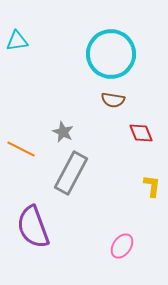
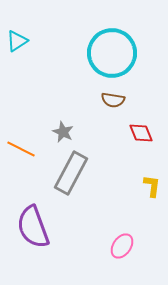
cyan triangle: rotated 25 degrees counterclockwise
cyan circle: moved 1 px right, 1 px up
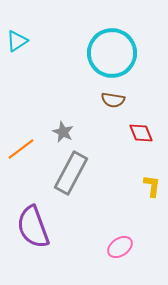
orange line: rotated 64 degrees counterclockwise
pink ellipse: moved 2 px left, 1 px down; rotated 20 degrees clockwise
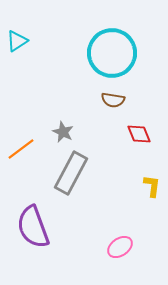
red diamond: moved 2 px left, 1 px down
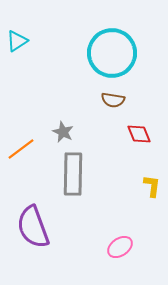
gray rectangle: moved 2 px right, 1 px down; rotated 27 degrees counterclockwise
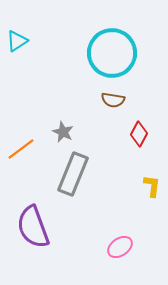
red diamond: rotated 50 degrees clockwise
gray rectangle: rotated 21 degrees clockwise
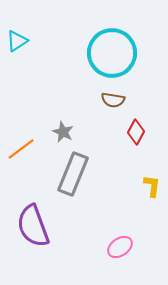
red diamond: moved 3 px left, 2 px up
purple semicircle: moved 1 px up
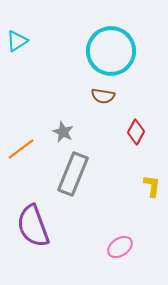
cyan circle: moved 1 px left, 2 px up
brown semicircle: moved 10 px left, 4 px up
